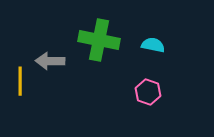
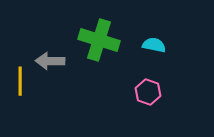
green cross: rotated 6 degrees clockwise
cyan semicircle: moved 1 px right
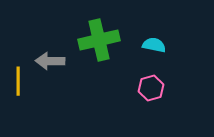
green cross: rotated 30 degrees counterclockwise
yellow line: moved 2 px left
pink hexagon: moved 3 px right, 4 px up; rotated 25 degrees clockwise
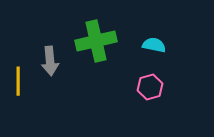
green cross: moved 3 px left, 1 px down
gray arrow: rotated 96 degrees counterclockwise
pink hexagon: moved 1 px left, 1 px up
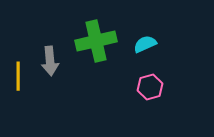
cyan semicircle: moved 9 px left, 1 px up; rotated 35 degrees counterclockwise
yellow line: moved 5 px up
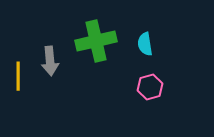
cyan semicircle: rotated 75 degrees counterclockwise
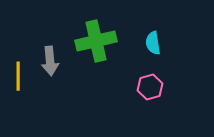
cyan semicircle: moved 8 px right, 1 px up
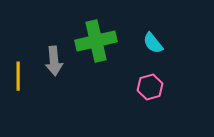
cyan semicircle: rotated 30 degrees counterclockwise
gray arrow: moved 4 px right
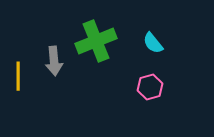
green cross: rotated 9 degrees counterclockwise
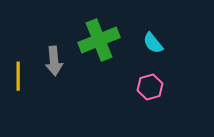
green cross: moved 3 px right, 1 px up
